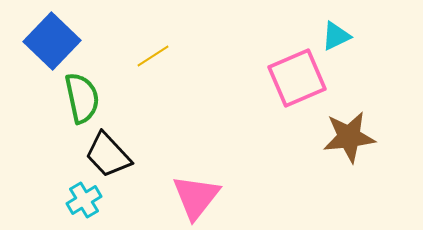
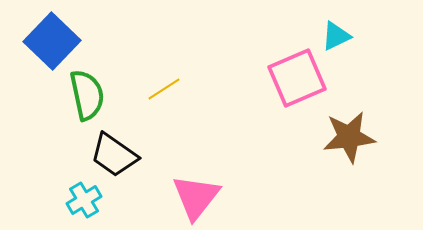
yellow line: moved 11 px right, 33 px down
green semicircle: moved 5 px right, 3 px up
black trapezoid: moved 6 px right; rotated 12 degrees counterclockwise
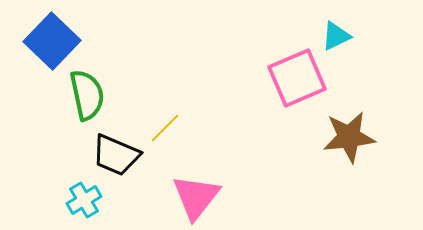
yellow line: moved 1 px right, 39 px down; rotated 12 degrees counterclockwise
black trapezoid: moved 2 px right; rotated 12 degrees counterclockwise
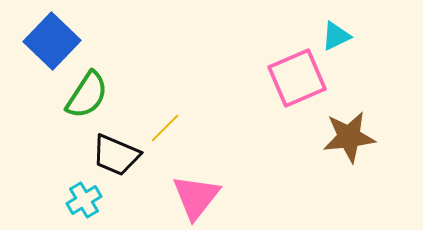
green semicircle: rotated 45 degrees clockwise
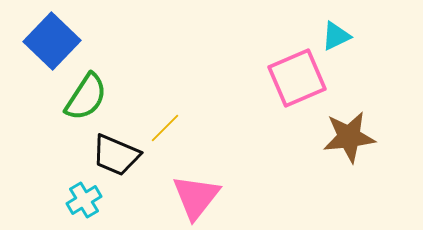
green semicircle: moved 1 px left, 2 px down
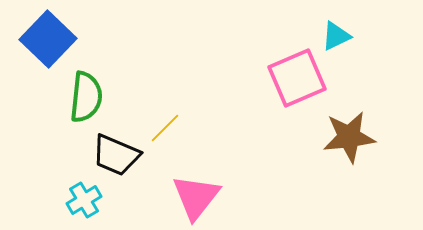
blue square: moved 4 px left, 2 px up
green semicircle: rotated 27 degrees counterclockwise
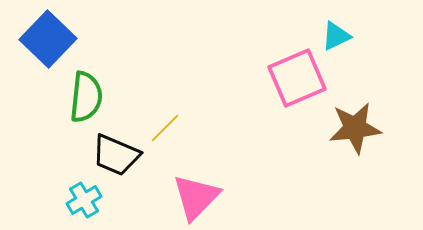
brown star: moved 6 px right, 9 px up
pink triangle: rotated 6 degrees clockwise
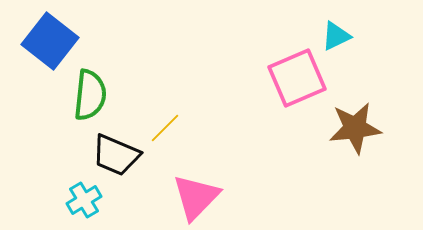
blue square: moved 2 px right, 2 px down; rotated 6 degrees counterclockwise
green semicircle: moved 4 px right, 2 px up
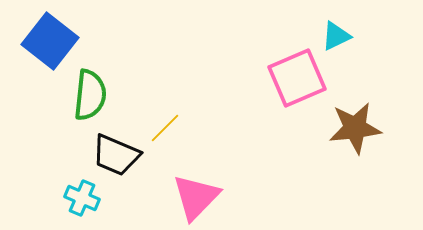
cyan cross: moved 2 px left, 2 px up; rotated 36 degrees counterclockwise
